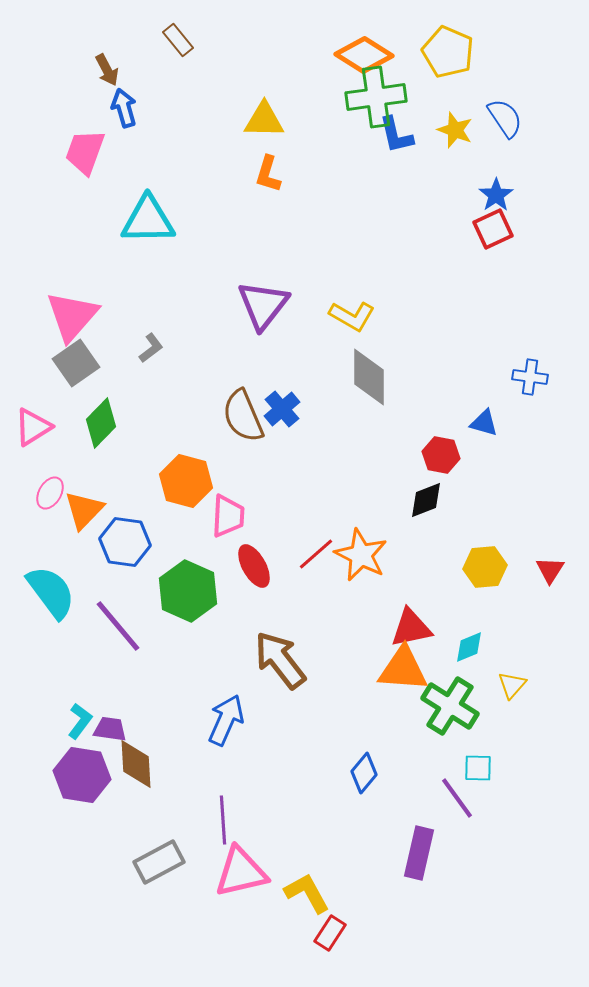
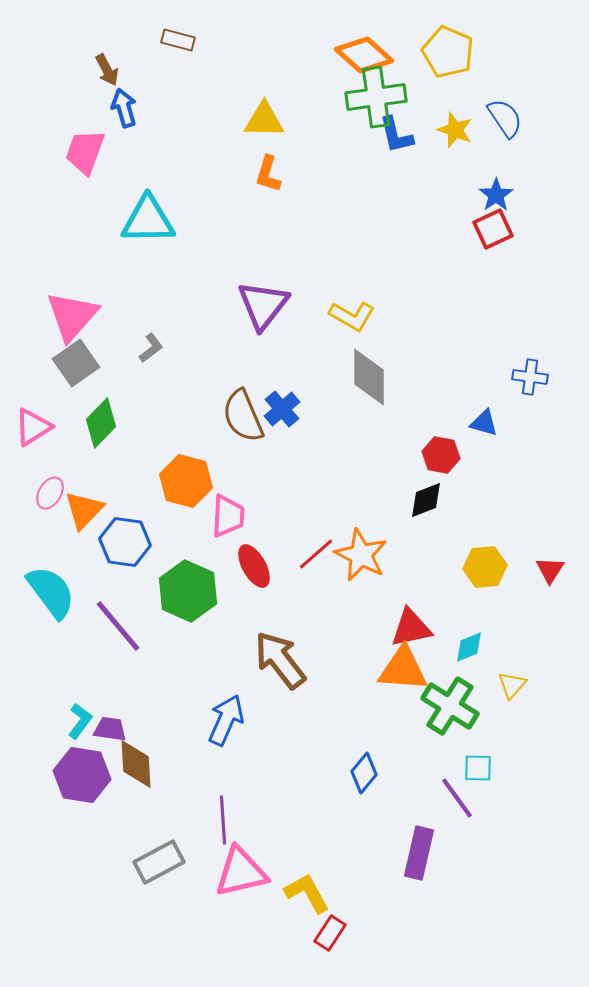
brown rectangle at (178, 40): rotated 36 degrees counterclockwise
orange diamond at (364, 55): rotated 10 degrees clockwise
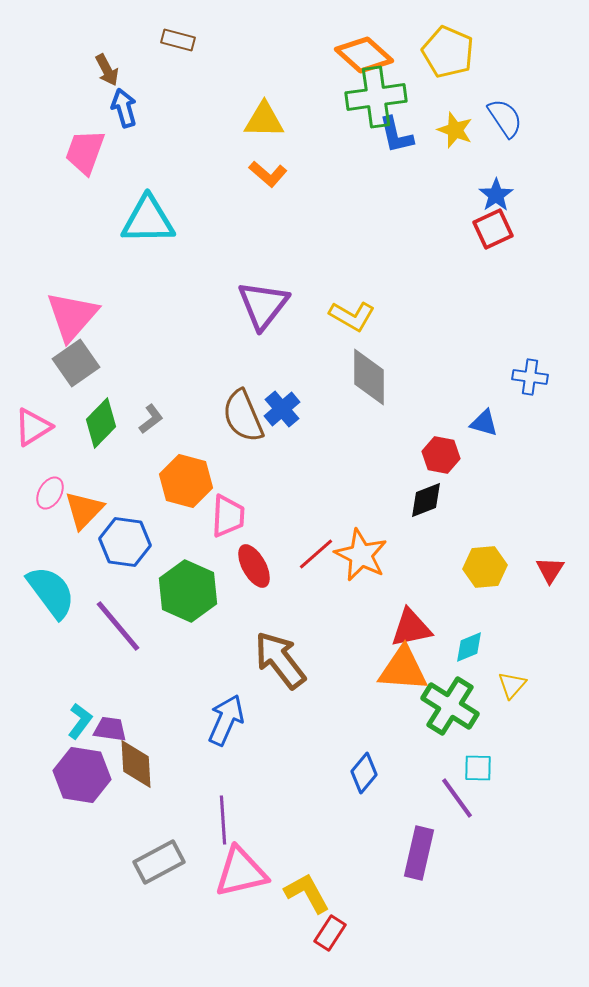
orange L-shape at (268, 174): rotated 66 degrees counterclockwise
gray L-shape at (151, 348): moved 71 px down
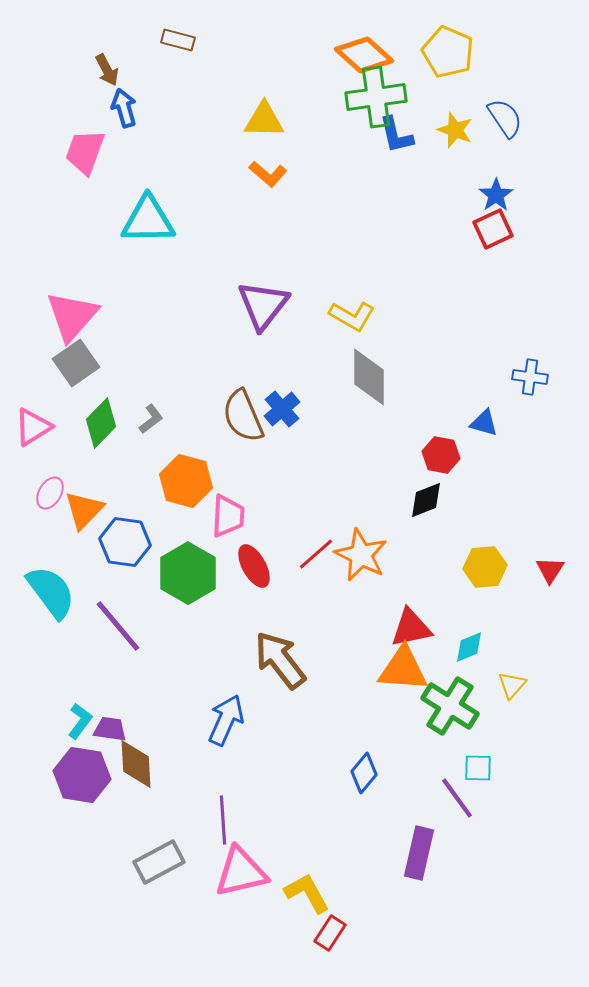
green hexagon at (188, 591): moved 18 px up; rotated 6 degrees clockwise
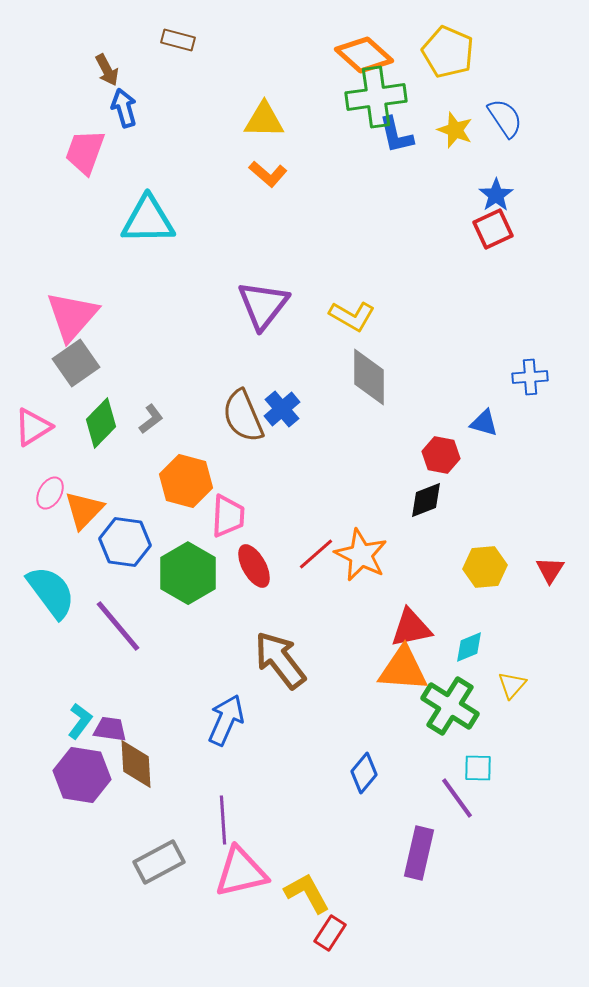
blue cross at (530, 377): rotated 12 degrees counterclockwise
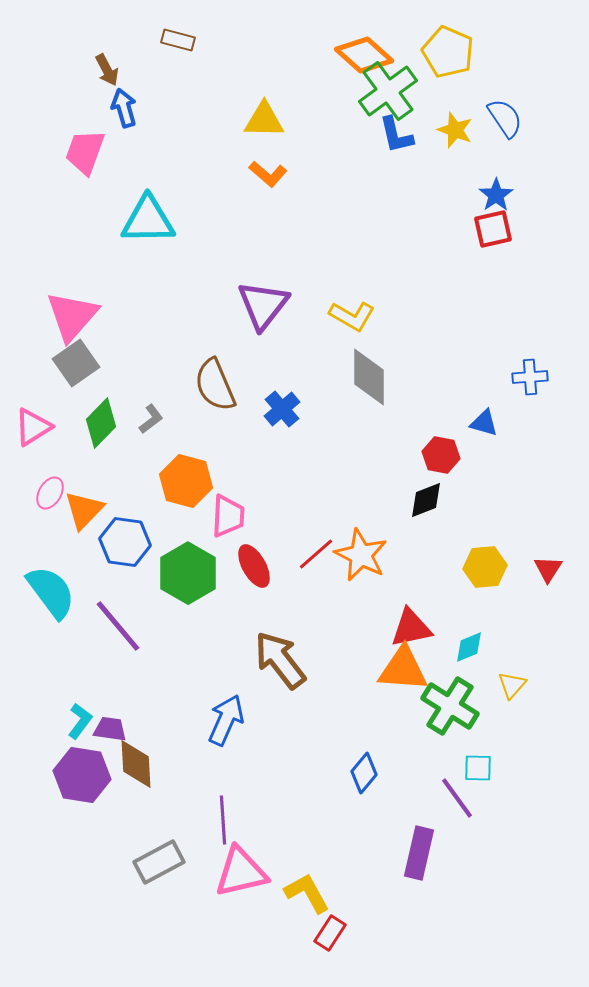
green cross at (376, 97): moved 12 px right, 6 px up; rotated 28 degrees counterclockwise
red square at (493, 229): rotated 12 degrees clockwise
brown semicircle at (243, 416): moved 28 px left, 31 px up
red triangle at (550, 570): moved 2 px left, 1 px up
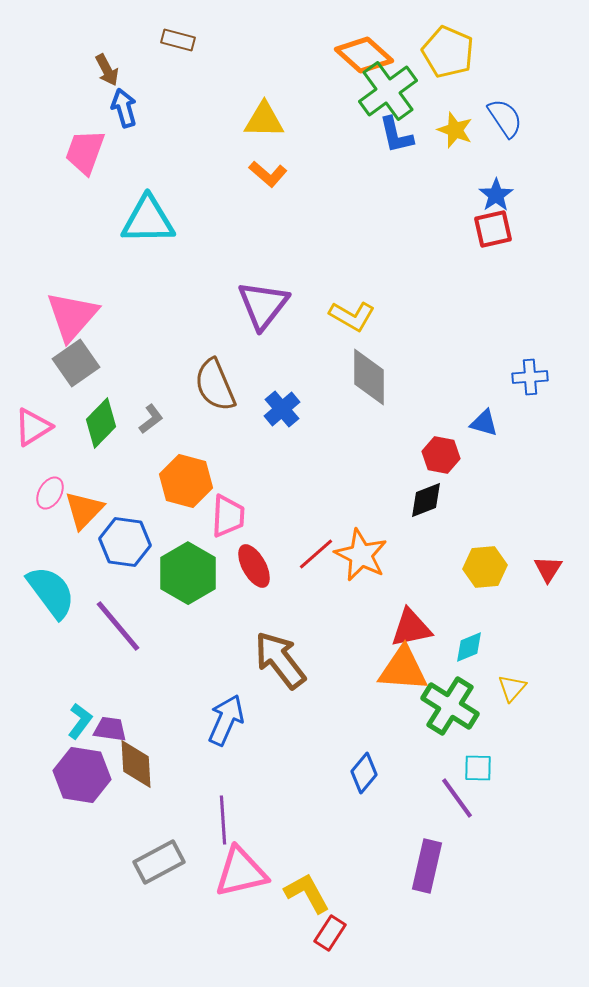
yellow triangle at (512, 685): moved 3 px down
purple rectangle at (419, 853): moved 8 px right, 13 px down
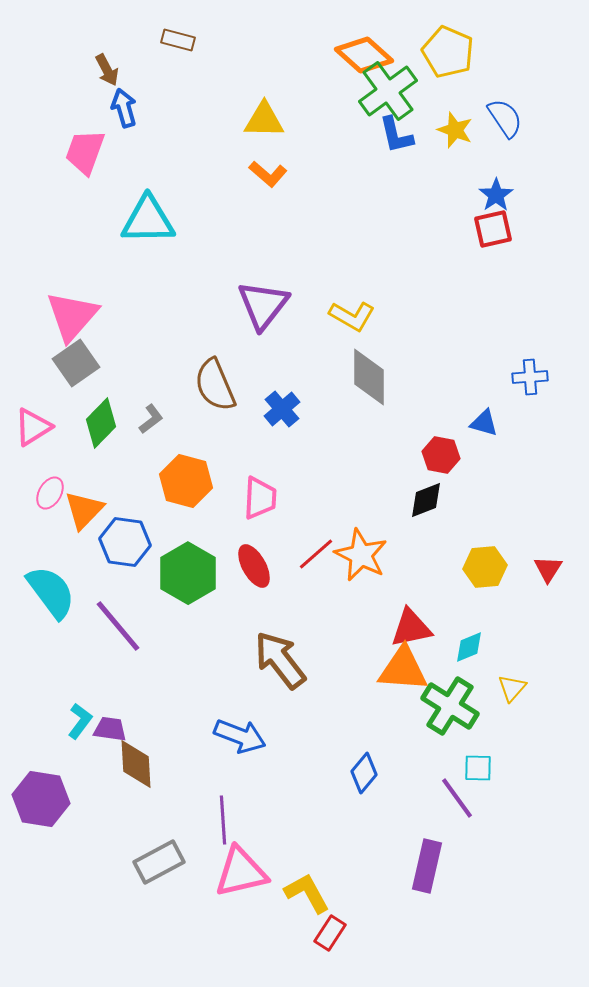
pink trapezoid at (228, 516): moved 32 px right, 18 px up
blue arrow at (226, 720): moved 14 px right, 16 px down; rotated 87 degrees clockwise
purple hexagon at (82, 775): moved 41 px left, 24 px down
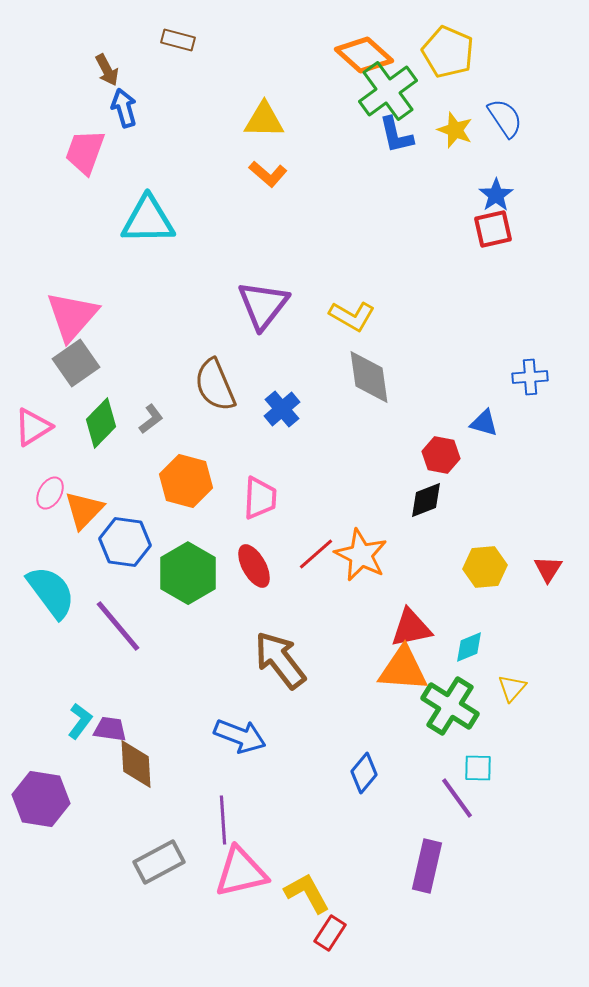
gray diamond at (369, 377): rotated 8 degrees counterclockwise
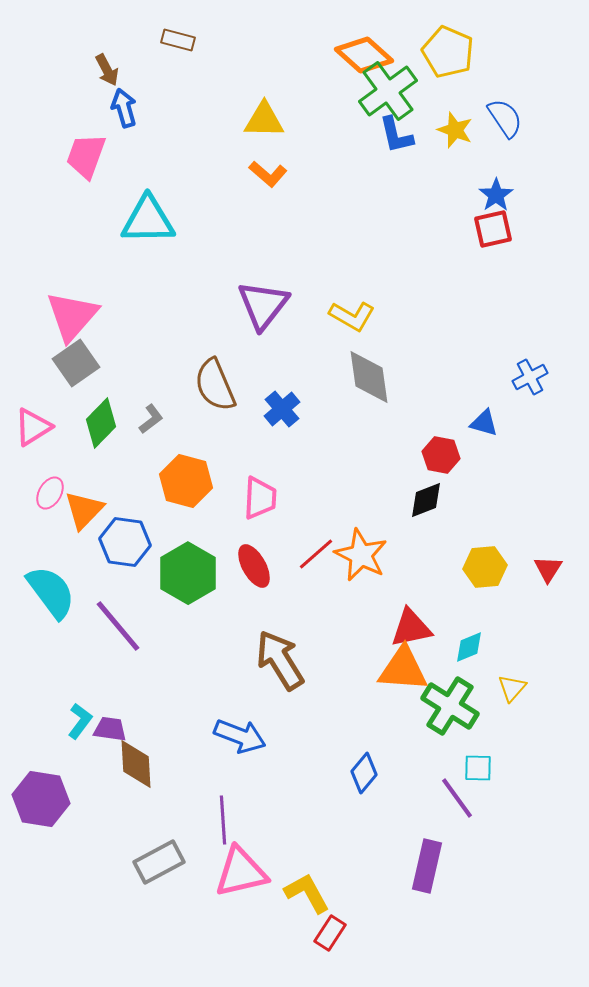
pink trapezoid at (85, 152): moved 1 px right, 4 px down
blue cross at (530, 377): rotated 24 degrees counterclockwise
brown arrow at (280, 660): rotated 6 degrees clockwise
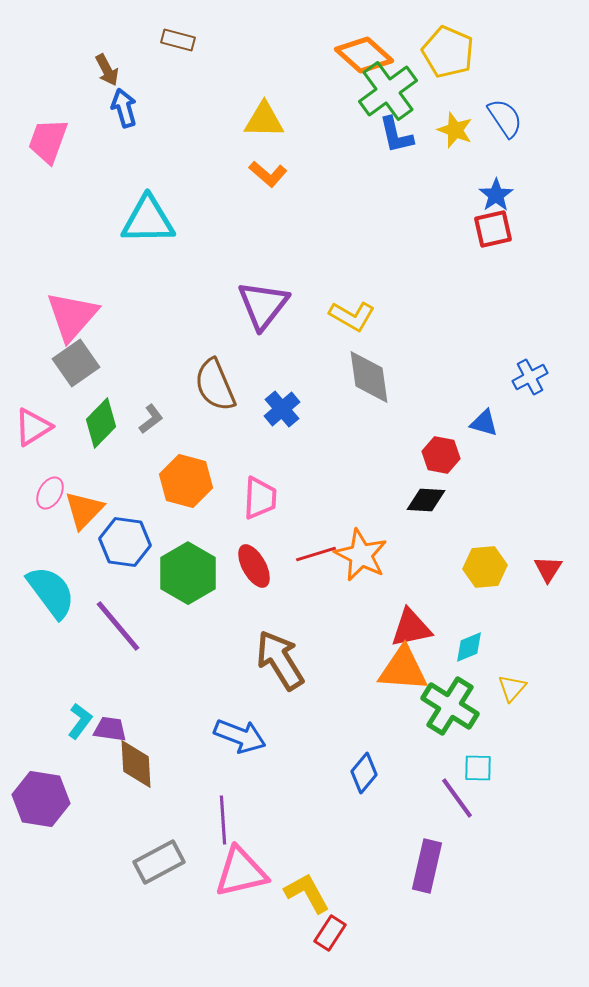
pink trapezoid at (86, 156): moved 38 px left, 15 px up
black diamond at (426, 500): rotated 24 degrees clockwise
red line at (316, 554): rotated 24 degrees clockwise
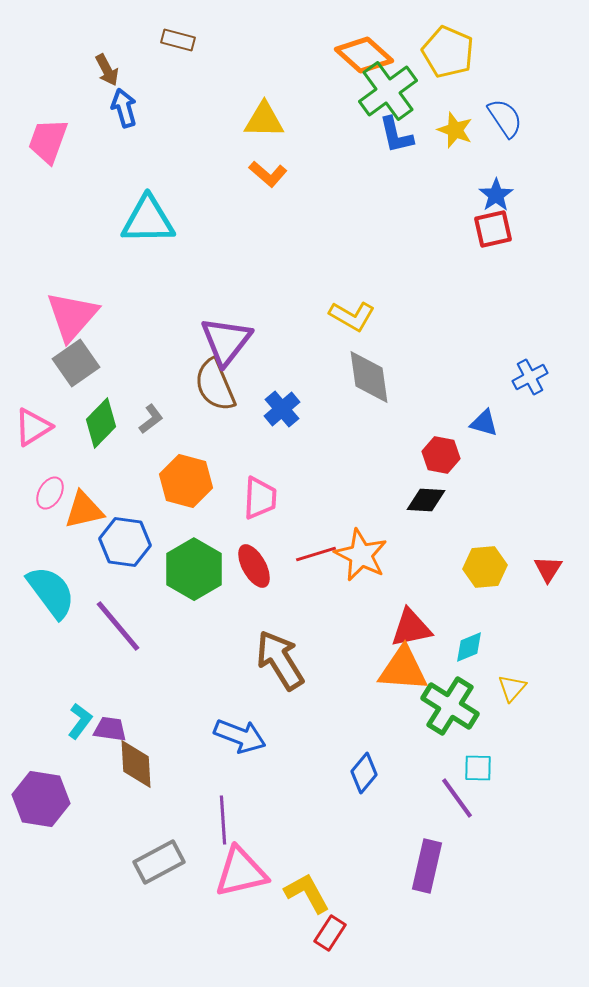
purple triangle at (263, 305): moved 37 px left, 36 px down
orange triangle at (84, 510): rotated 33 degrees clockwise
green hexagon at (188, 573): moved 6 px right, 4 px up
